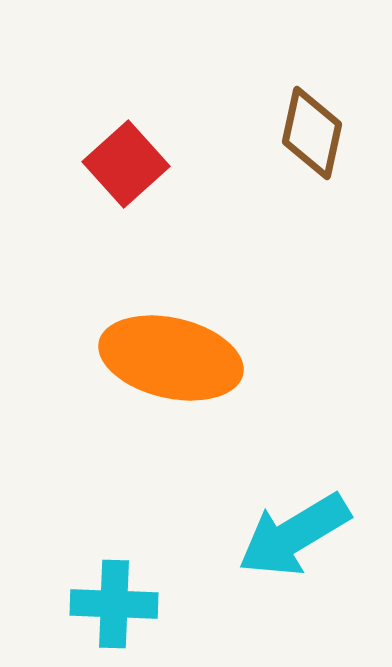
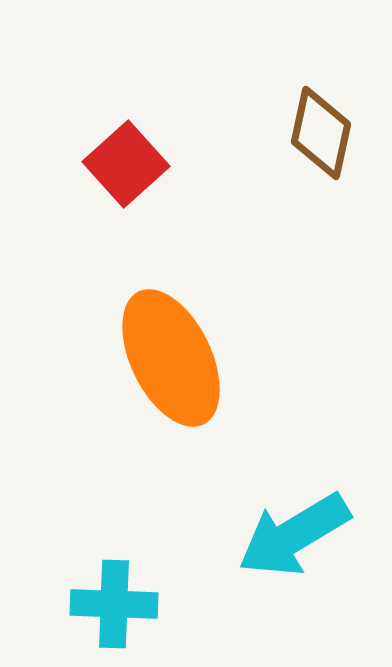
brown diamond: moved 9 px right
orange ellipse: rotated 51 degrees clockwise
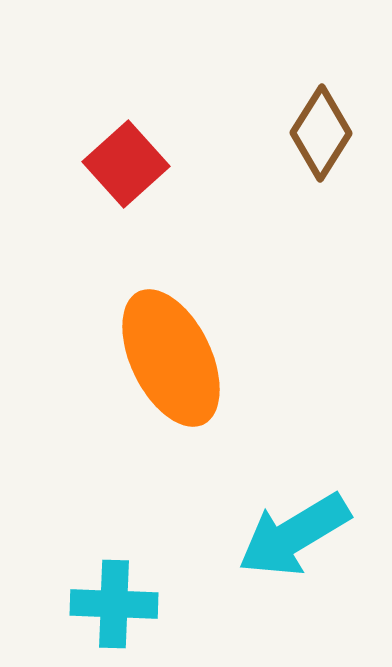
brown diamond: rotated 20 degrees clockwise
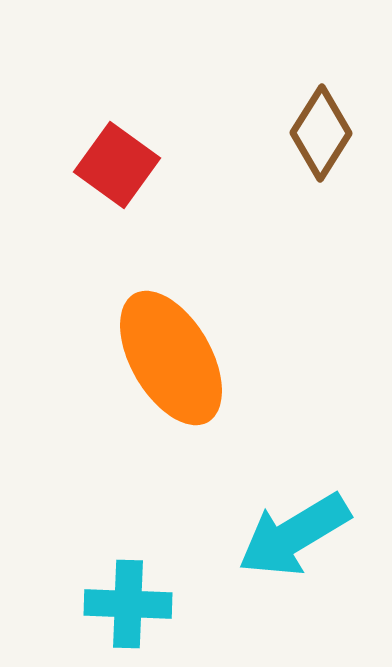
red square: moved 9 px left, 1 px down; rotated 12 degrees counterclockwise
orange ellipse: rotated 4 degrees counterclockwise
cyan cross: moved 14 px right
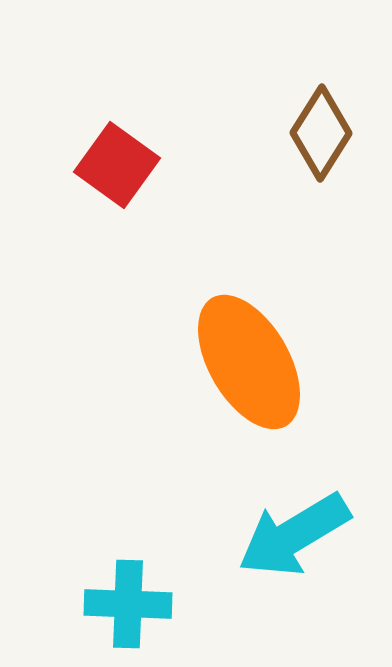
orange ellipse: moved 78 px right, 4 px down
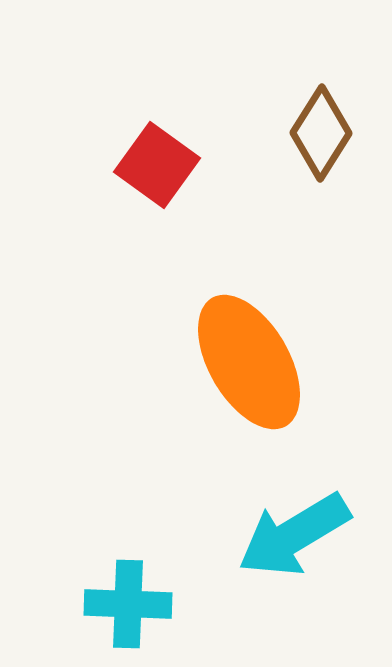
red square: moved 40 px right
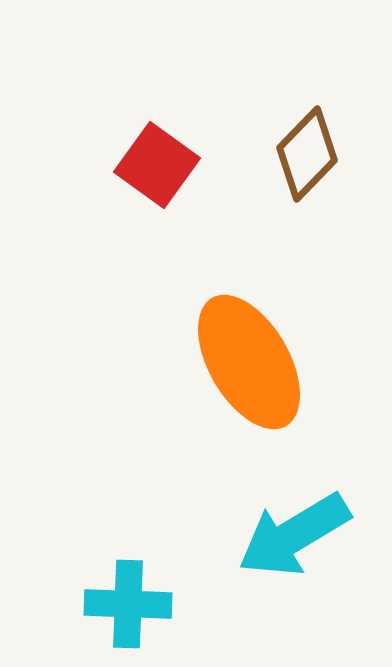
brown diamond: moved 14 px left, 21 px down; rotated 12 degrees clockwise
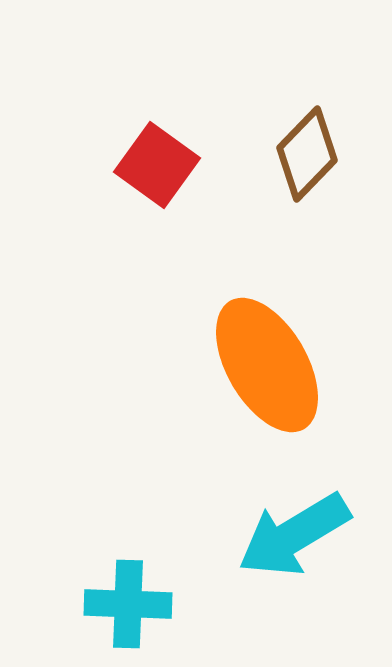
orange ellipse: moved 18 px right, 3 px down
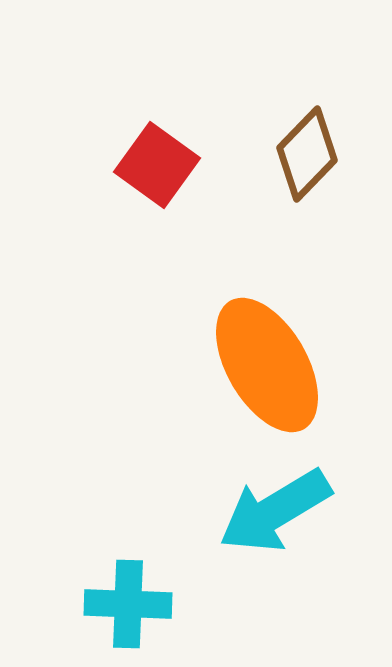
cyan arrow: moved 19 px left, 24 px up
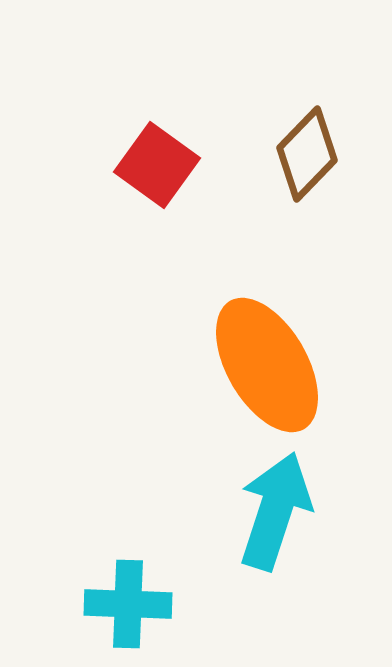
cyan arrow: rotated 139 degrees clockwise
